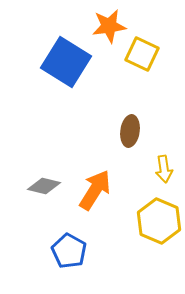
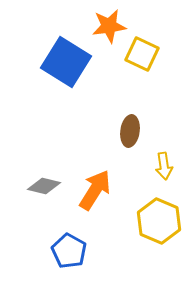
yellow arrow: moved 3 px up
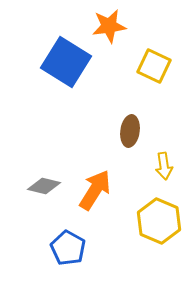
yellow square: moved 12 px right, 12 px down
blue pentagon: moved 1 px left, 3 px up
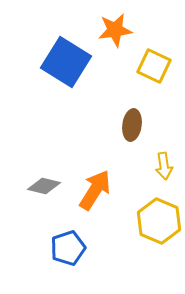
orange star: moved 6 px right, 4 px down
brown ellipse: moved 2 px right, 6 px up
blue pentagon: rotated 24 degrees clockwise
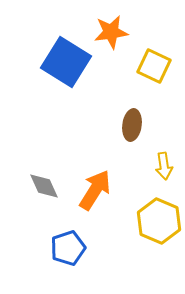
orange star: moved 4 px left, 2 px down
gray diamond: rotated 52 degrees clockwise
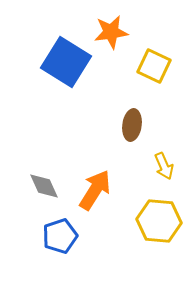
yellow arrow: rotated 16 degrees counterclockwise
yellow hexagon: rotated 18 degrees counterclockwise
blue pentagon: moved 8 px left, 12 px up
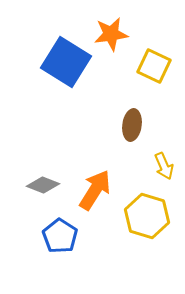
orange star: moved 2 px down
gray diamond: moved 1 px left, 1 px up; rotated 44 degrees counterclockwise
yellow hexagon: moved 12 px left, 5 px up; rotated 12 degrees clockwise
blue pentagon: rotated 20 degrees counterclockwise
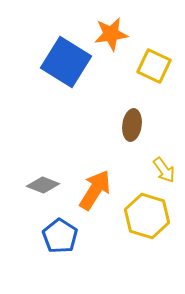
yellow arrow: moved 4 px down; rotated 12 degrees counterclockwise
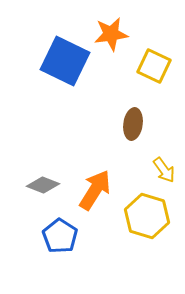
blue square: moved 1 px left, 1 px up; rotated 6 degrees counterclockwise
brown ellipse: moved 1 px right, 1 px up
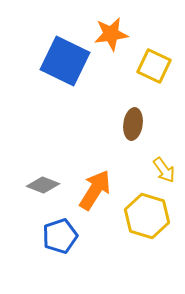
blue pentagon: rotated 20 degrees clockwise
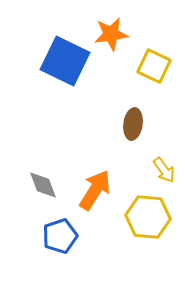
gray diamond: rotated 48 degrees clockwise
yellow hexagon: moved 1 px right, 1 px down; rotated 12 degrees counterclockwise
